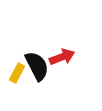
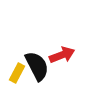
red arrow: moved 2 px up
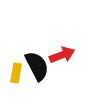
yellow rectangle: moved 1 px left; rotated 18 degrees counterclockwise
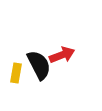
black semicircle: moved 2 px right, 1 px up
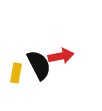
red arrow: moved 1 px left, 1 px down; rotated 10 degrees clockwise
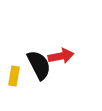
yellow rectangle: moved 2 px left, 3 px down
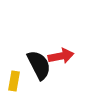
yellow rectangle: moved 5 px down
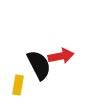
yellow rectangle: moved 4 px right, 4 px down
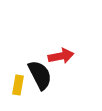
black semicircle: moved 1 px right, 10 px down
